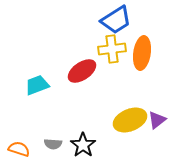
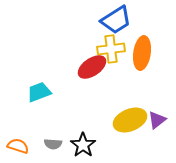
yellow cross: moved 1 px left
red ellipse: moved 10 px right, 4 px up
cyan trapezoid: moved 2 px right, 7 px down
orange semicircle: moved 1 px left, 3 px up
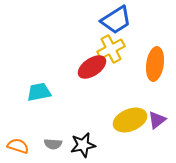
yellow cross: rotated 20 degrees counterclockwise
orange ellipse: moved 13 px right, 11 px down
cyan trapezoid: rotated 10 degrees clockwise
black star: rotated 25 degrees clockwise
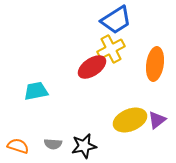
cyan trapezoid: moved 3 px left, 1 px up
black star: moved 1 px right, 1 px down
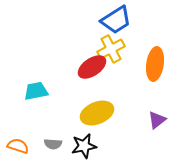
yellow ellipse: moved 33 px left, 7 px up
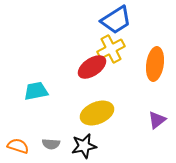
gray semicircle: moved 2 px left
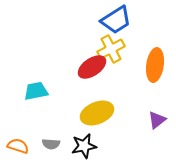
orange ellipse: moved 1 px down
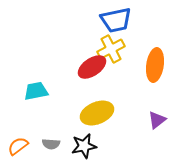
blue trapezoid: rotated 20 degrees clockwise
orange semicircle: rotated 55 degrees counterclockwise
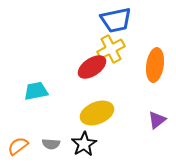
black star: moved 2 px up; rotated 20 degrees counterclockwise
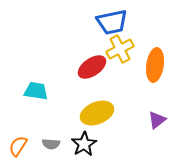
blue trapezoid: moved 4 px left, 2 px down
yellow cross: moved 9 px right
cyan trapezoid: rotated 20 degrees clockwise
orange semicircle: rotated 20 degrees counterclockwise
